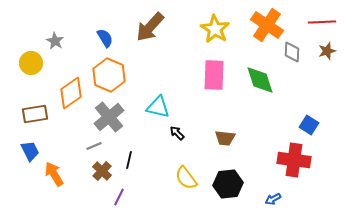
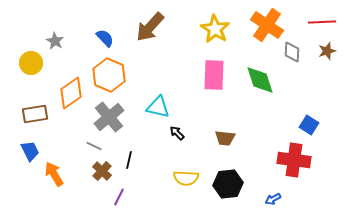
blue semicircle: rotated 12 degrees counterclockwise
gray line: rotated 49 degrees clockwise
yellow semicircle: rotated 50 degrees counterclockwise
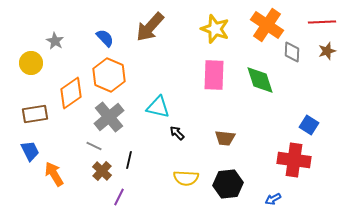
yellow star: rotated 12 degrees counterclockwise
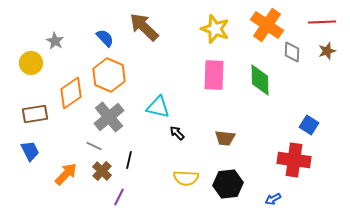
brown arrow: moved 6 px left; rotated 92 degrees clockwise
green diamond: rotated 16 degrees clockwise
orange arrow: moved 12 px right; rotated 75 degrees clockwise
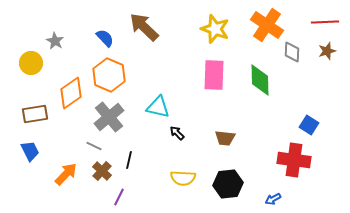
red line: moved 3 px right
yellow semicircle: moved 3 px left
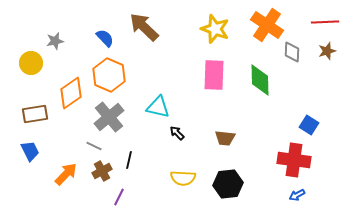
gray star: rotated 30 degrees clockwise
brown cross: rotated 18 degrees clockwise
blue arrow: moved 24 px right, 4 px up
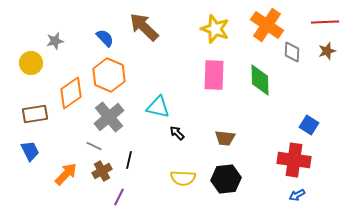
black hexagon: moved 2 px left, 5 px up
